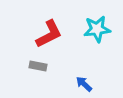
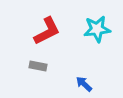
red L-shape: moved 2 px left, 3 px up
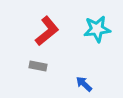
red L-shape: rotated 12 degrees counterclockwise
